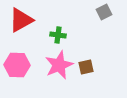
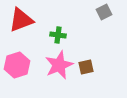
red triangle: rotated 8 degrees clockwise
pink hexagon: rotated 20 degrees counterclockwise
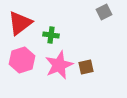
red triangle: moved 1 px left, 3 px down; rotated 16 degrees counterclockwise
green cross: moved 7 px left
pink hexagon: moved 5 px right, 5 px up
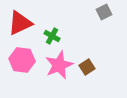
red triangle: rotated 12 degrees clockwise
green cross: moved 1 px right, 1 px down; rotated 21 degrees clockwise
pink hexagon: rotated 25 degrees clockwise
brown square: moved 1 px right; rotated 21 degrees counterclockwise
